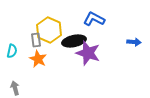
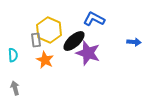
black ellipse: rotated 30 degrees counterclockwise
cyan semicircle: moved 1 px right, 4 px down; rotated 16 degrees counterclockwise
orange star: moved 7 px right, 1 px down
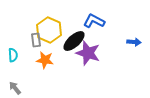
blue L-shape: moved 2 px down
orange star: rotated 18 degrees counterclockwise
gray arrow: rotated 24 degrees counterclockwise
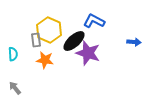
cyan semicircle: moved 1 px up
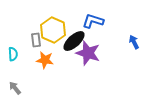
blue L-shape: moved 1 px left; rotated 10 degrees counterclockwise
yellow hexagon: moved 4 px right
blue arrow: rotated 120 degrees counterclockwise
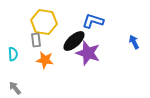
yellow hexagon: moved 9 px left, 8 px up; rotated 15 degrees counterclockwise
